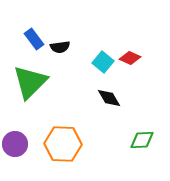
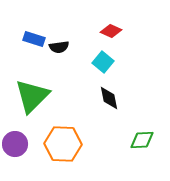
blue rectangle: rotated 35 degrees counterclockwise
black semicircle: moved 1 px left
red diamond: moved 19 px left, 27 px up
green triangle: moved 2 px right, 14 px down
black diamond: rotated 20 degrees clockwise
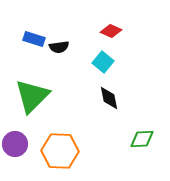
green diamond: moved 1 px up
orange hexagon: moved 3 px left, 7 px down
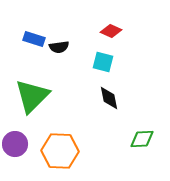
cyan square: rotated 25 degrees counterclockwise
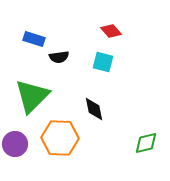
red diamond: rotated 25 degrees clockwise
black semicircle: moved 10 px down
black diamond: moved 15 px left, 11 px down
green diamond: moved 4 px right, 4 px down; rotated 10 degrees counterclockwise
orange hexagon: moved 13 px up
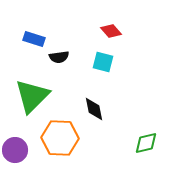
purple circle: moved 6 px down
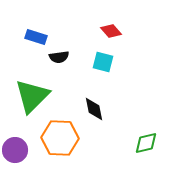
blue rectangle: moved 2 px right, 2 px up
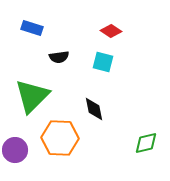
red diamond: rotated 15 degrees counterclockwise
blue rectangle: moved 4 px left, 9 px up
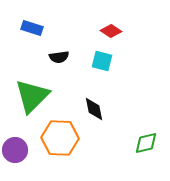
cyan square: moved 1 px left, 1 px up
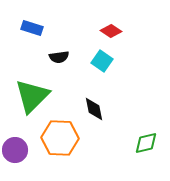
cyan square: rotated 20 degrees clockwise
